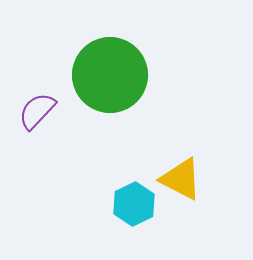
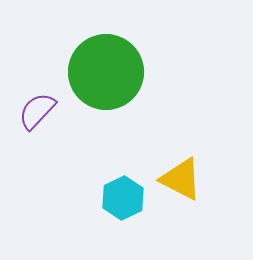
green circle: moved 4 px left, 3 px up
cyan hexagon: moved 11 px left, 6 px up
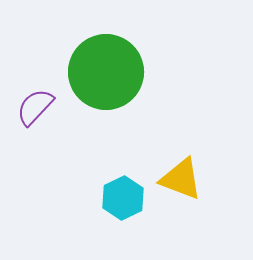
purple semicircle: moved 2 px left, 4 px up
yellow triangle: rotated 6 degrees counterclockwise
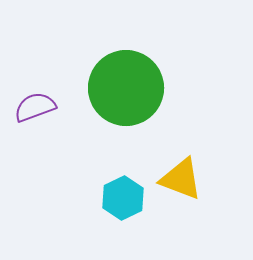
green circle: moved 20 px right, 16 px down
purple semicircle: rotated 27 degrees clockwise
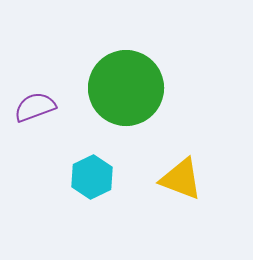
cyan hexagon: moved 31 px left, 21 px up
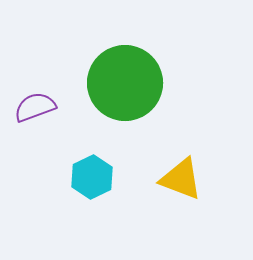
green circle: moved 1 px left, 5 px up
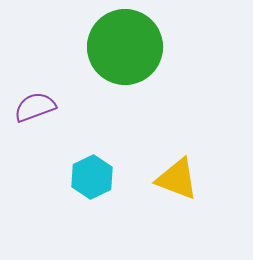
green circle: moved 36 px up
yellow triangle: moved 4 px left
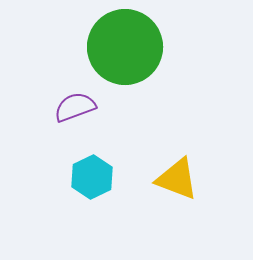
purple semicircle: moved 40 px right
